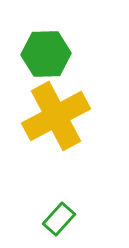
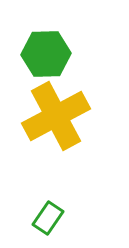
green rectangle: moved 11 px left, 1 px up; rotated 8 degrees counterclockwise
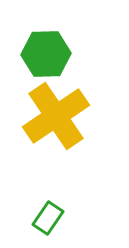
yellow cross: rotated 6 degrees counterclockwise
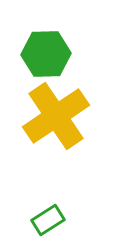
green rectangle: moved 2 px down; rotated 24 degrees clockwise
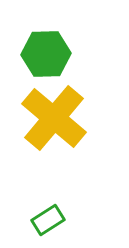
yellow cross: moved 2 px left, 2 px down; rotated 16 degrees counterclockwise
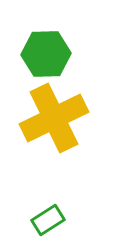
yellow cross: rotated 24 degrees clockwise
